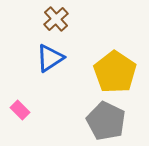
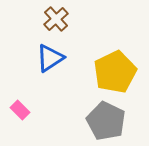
yellow pentagon: rotated 12 degrees clockwise
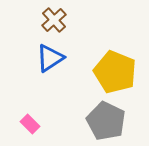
brown cross: moved 2 px left, 1 px down
yellow pentagon: rotated 24 degrees counterclockwise
pink rectangle: moved 10 px right, 14 px down
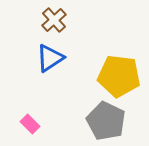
yellow pentagon: moved 4 px right, 4 px down; rotated 15 degrees counterclockwise
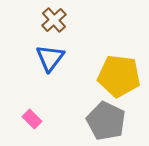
blue triangle: rotated 20 degrees counterclockwise
pink rectangle: moved 2 px right, 5 px up
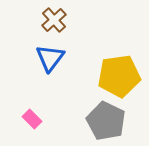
yellow pentagon: rotated 15 degrees counterclockwise
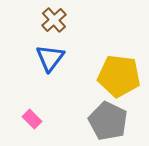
yellow pentagon: rotated 15 degrees clockwise
gray pentagon: moved 2 px right
